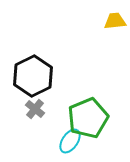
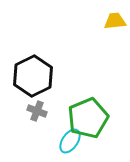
gray cross: moved 2 px right, 2 px down; rotated 18 degrees counterclockwise
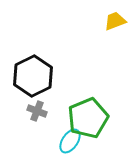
yellow trapezoid: rotated 15 degrees counterclockwise
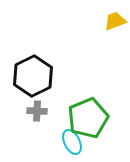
gray cross: rotated 18 degrees counterclockwise
cyan ellipse: moved 2 px right, 1 px down; rotated 60 degrees counterclockwise
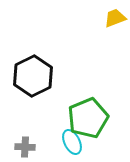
yellow trapezoid: moved 3 px up
gray cross: moved 12 px left, 36 px down
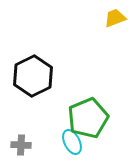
gray cross: moved 4 px left, 2 px up
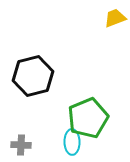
black hexagon: rotated 12 degrees clockwise
cyan ellipse: rotated 25 degrees clockwise
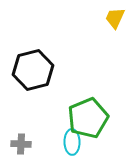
yellow trapezoid: rotated 45 degrees counterclockwise
black hexagon: moved 6 px up
gray cross: moved 1 px up
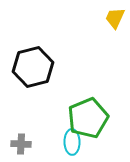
black hexagon: moved 3 px up
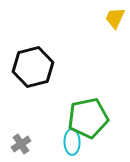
green pentagon: rotated 12 degrees clockwise
gray cross: rotated 36 degrees counterclockwise
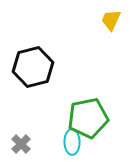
yellow trapezoid: moved 4 px left, 2 px down
gray cross: rotated 12 degrees counterclockwise
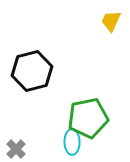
yellow trapezoid: moved 1 px down
black hexagon: moved 1 px left, 4 px down
gray cross: moved 5 px left, 5 px down
